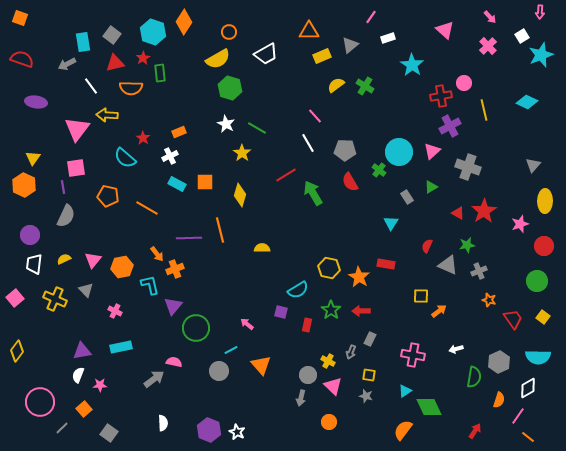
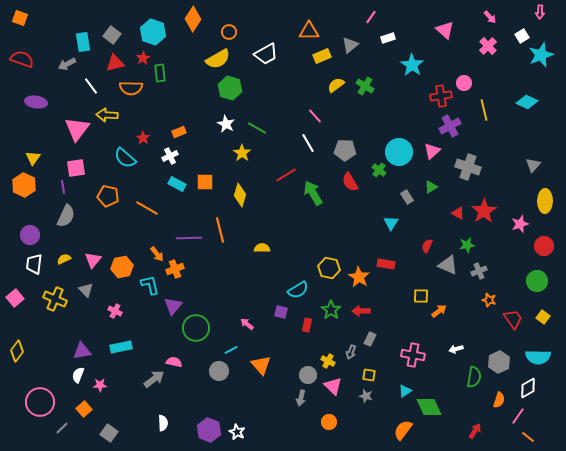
orange diamond at (184, 22): moved 9 px right, 3 px up
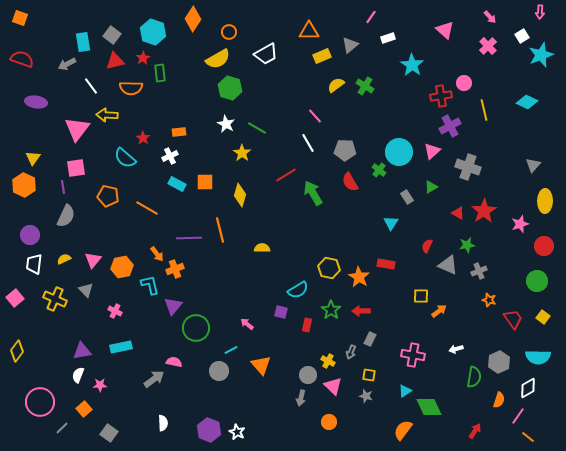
red triangle at (115, 63): moved 2 px up
orange rectangle at (179, 132): rotated 16 degrees clockwise
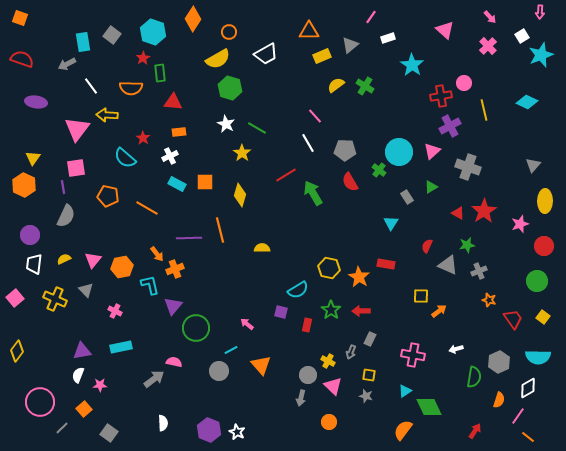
red triangle at (115, 61): moved 58 px right, 41 px down; rotated 18 degrees clockwise
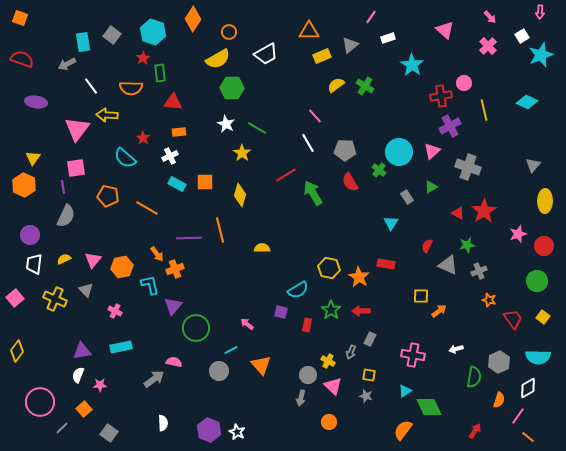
green hexagon at (230, 88): moved 2 px right; rotated 15 degrees counterclockwise
pink star at (520, 224): moved 2 px left, 10 px down
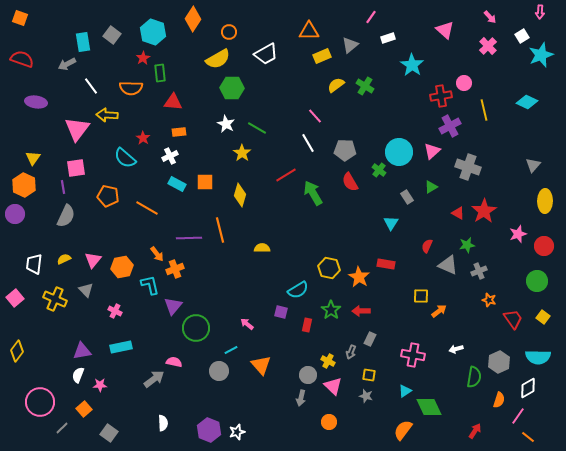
purple circle at (30, 235): moved 15 px left, 21 px up
white star at (237, 432): rotated 28 degrees clockwise
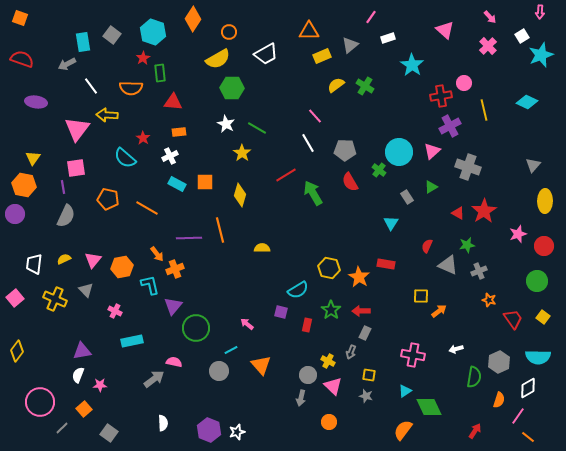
orange hexagon at (24, 185): rotated 15 degrees counterclockwise
orange pentagon at (108, 196): moved 3 px down
gray rectangle at (370, 339): moved 5 px left, 6 px up
cyan rectangle at (121, 347): moved 11 px right, 6 px up
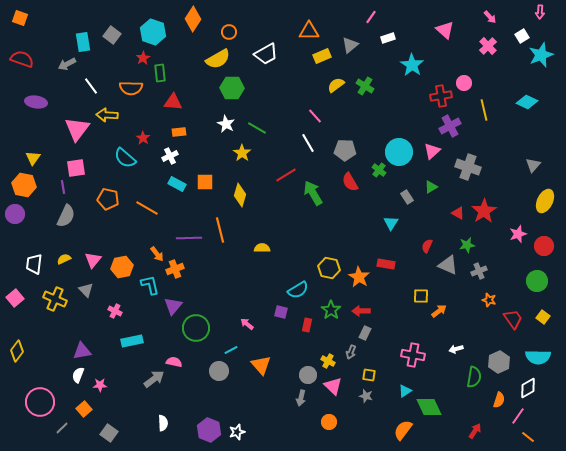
yellow ellipse at (545, 201): rotated 25 degrees clockwise
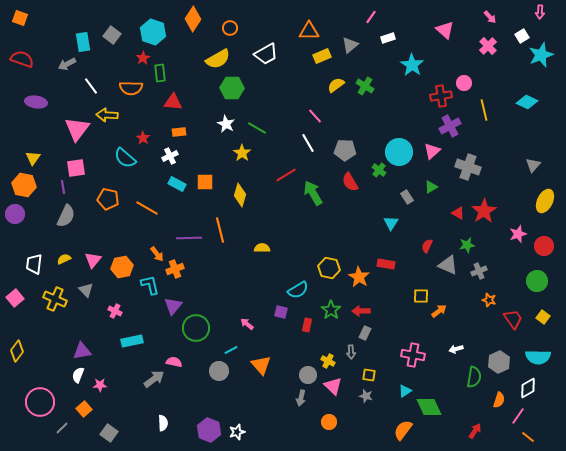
orange circle at (229, 32): moved 1 px right, 4 px up
gray arrow at (351, 352): rotated 24 degrees counterclockwise
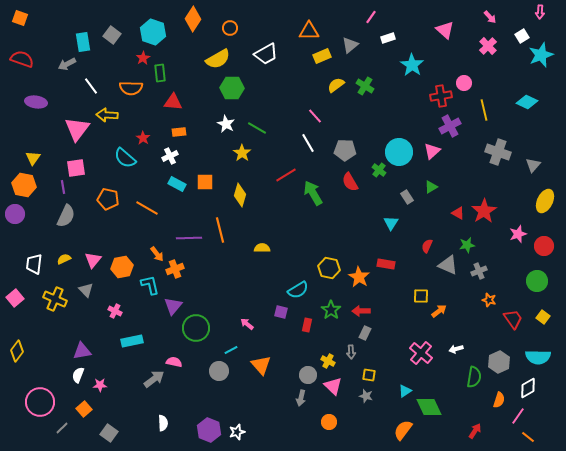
gray cross at (468, 167): moved 30 px right, 15 px up
pink cross at (413, 355): moved 8 px right, 2 px up; rotated 30 degrees clockwise
